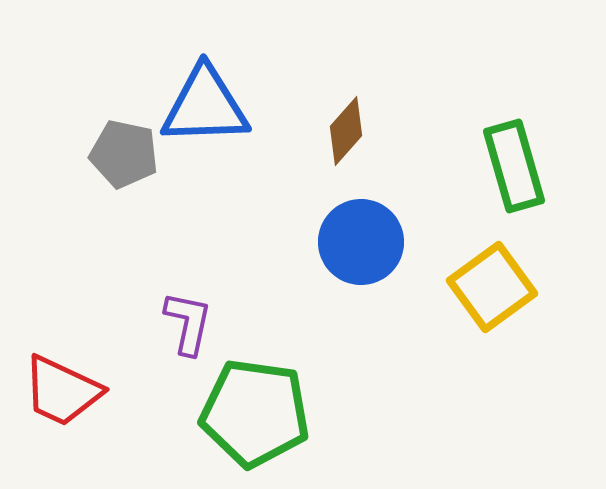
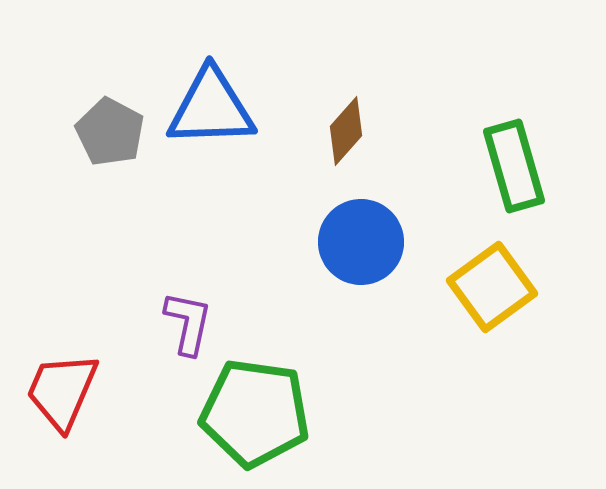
blue triangle: moved 6 px right, 2 px down
gray pentagon: moved 14 px left, 22 px up; rotated 16 degrees clockwise
red trapezoid: rotated 88 degrees clockwise
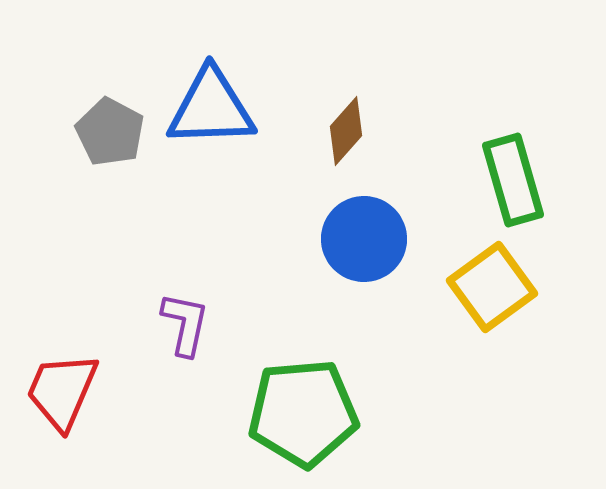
green rectangle: moved 1 px left, 14 px down
blue circle: moved 3 px right, 3 px up
purple L-shape: moved 3 px left, 1 px down
green pentagon: moved 48 px right; rotated 13 degrees counterclockwise
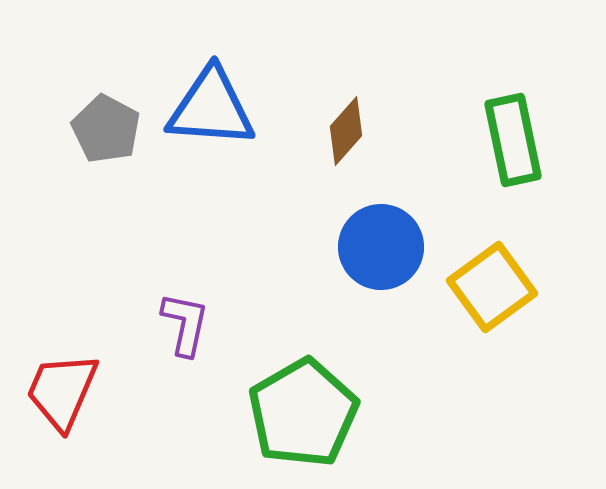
blue triangle: rotated 6 degrees clockwise
gray pentagon: moved 4 px left, 3 px up
green rectangle: moved 40 px up; rotated 4 degrees clockwise
blue circle: moved 17 px right, 8 px down
green pentagon: rotated 25 degrees counterclockwise
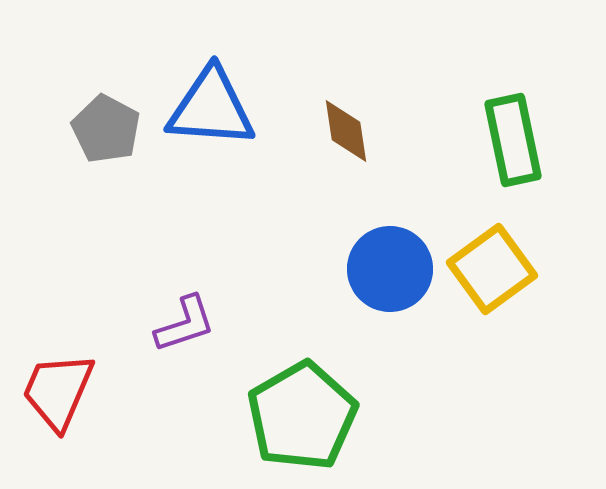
brown diamond: rotated 50 degrees counterclockwise
blue circle: moved 9 px right, 22 px down
yellow square: moved 18 px up
purple L-shape: rotated 60 degrees clockwise
red trapezoid: moved 4 px left
green pentagon: moved 1 px left, 3 px down
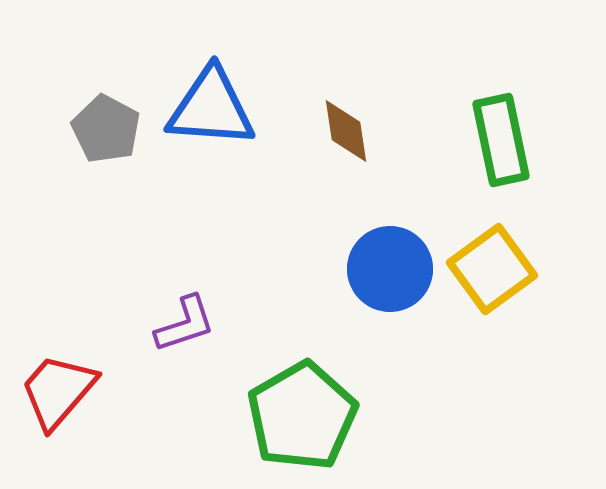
green rectangle: moved 12 px left
red trapezoid: rotated 18 degrees clockwise
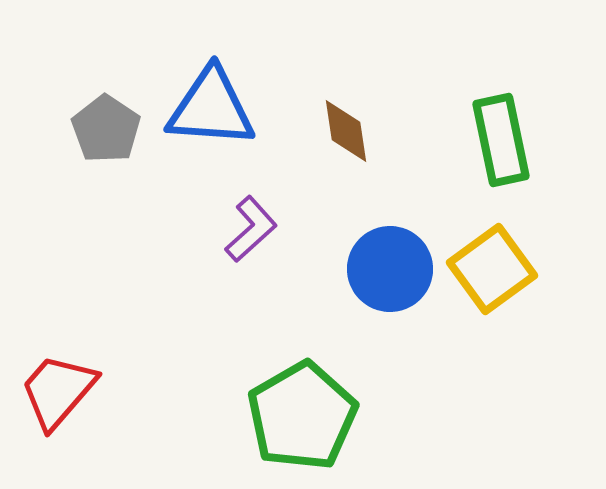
gray pentagon: rotated 6 degrees clockwise
purple L-shape: moved 66 px right, 95 px up; rotated 24 degrees counterclockwise
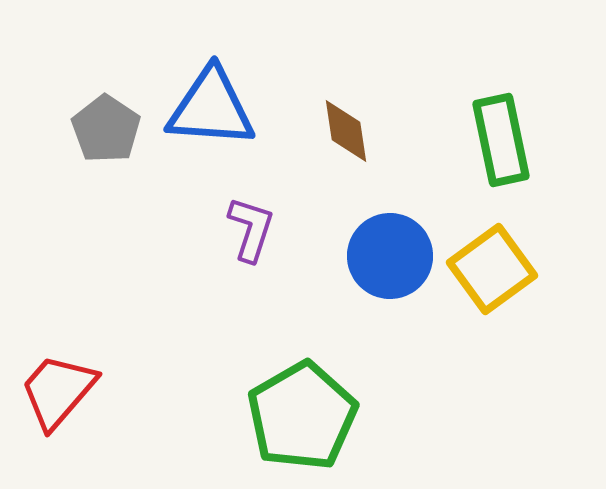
purple L-shape: rotated 30 degrees counterclockwise
blue circle: moved 13 px up
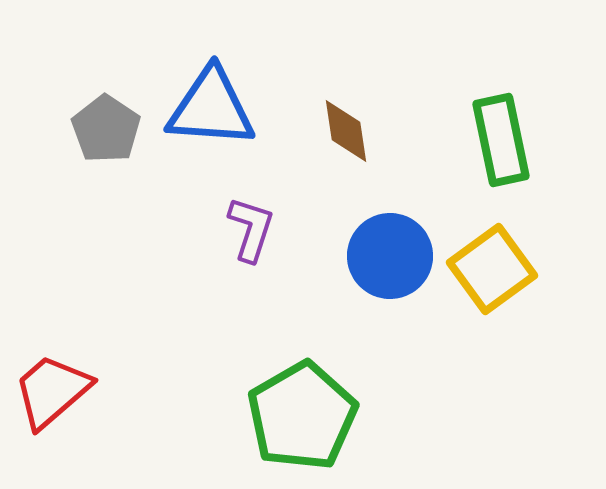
red trapezoid: moved 6 px left; rotated 8 degrees clockwise
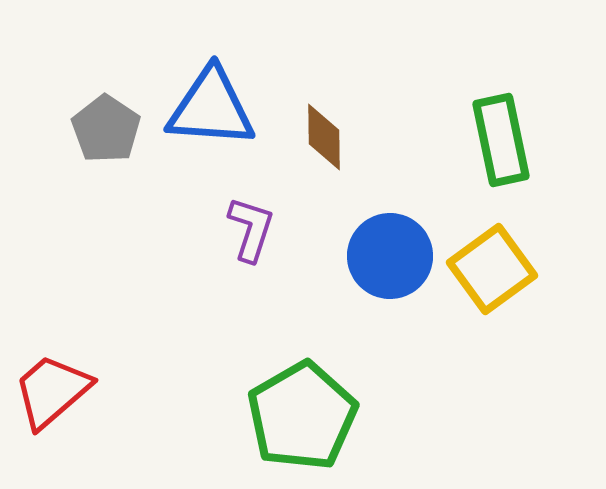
brown diamond: moved 22 px left, 6 px down; rotated 8 degrees clockwise
